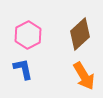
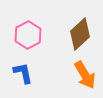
blue L-shape: moved 4 px down
orange arrow: moved 1 px right, 1 px up
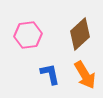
pink hexagon: rotated 20 degrees clockwise
blue L-shape: moved 27 px right, 1 px down
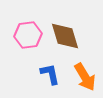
brown diamond: moved 15 px left, 2 px down; rotated 64 degrees counterclockwise
orange arrow: moved 2 px down
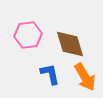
brown diamond: moved 5 px right, 8 px down
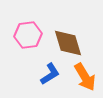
brown diamond: moved 2 px left, 1 px up
blue L-shape: rotated 70 degrees clockwise
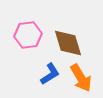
orange arrow: moved 4 px left, 1 px down
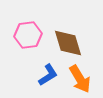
blue L-shape: moved 2 px left, 1 px down
orange arrow: moved 1 px left, 1 px down
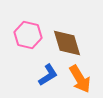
pink hexagon: rotated 20 degrees clockwise
brown diamond: moved 1 px left
